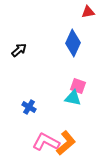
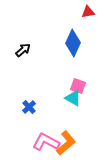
black arrow: moved 4 px right
cyan triangle: rotated 18 degrees clockwise
blue cross: rotated 16 degrees clockwise
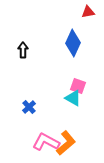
black arrow: rotated 49 degrees counterclockwise
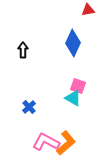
red triangle: moved 2 px up
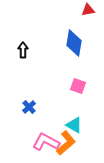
blue diamond: moved 1 px right; rotated 16 degrees counterclockwise
cyan triangle: moved 1 px right, 27 px down
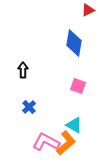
red triangle: rotated 16 degrees counterclockwise
black arrow: moved 20 px down
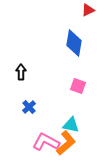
black arrow: moved 2 px left, 2 px down
cyan triangle: moved 3 px left; rotated 18 degrees counterclockwise
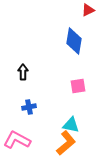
blue diamond: moved 2 px up
black arrow: moved 2 px right
pink square: rotated 28 degrees counterclockwise
blue cross: rotated 32 degrees clockwise
pink L-shape: moved 29 px left, 2 px up
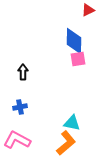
blue diamond: rotated 8 degrees counterclockwise
pink square: moved 27 px up
blue cross: moved 9 px left
cyan triangle: moved 1 px right, 2 px up
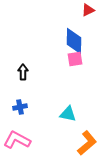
pink square: moved 3 px left
cyan triangle: moved 4 px left, 9 px up
orange L-shape: moved 21 px right
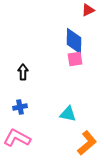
pink L-shape: moved 2 px up
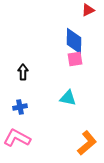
cyan triangle: moved 16 px up
